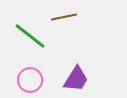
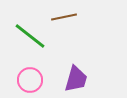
purple trapezoid: rotated 16 degrees counterclockwise
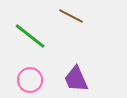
brown line: moved 7 px right, 1 px up; rotated 40 degrees clockwise
purple trapezoid: rotated 140 degrees clockwise
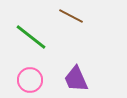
green line: moved 1 px right, 1 px down
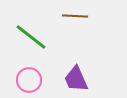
brown line: moved 4 px right; rotated 25 degrees counterclockwise
pink circle: moved 1 px left
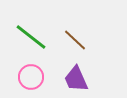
brown line: moved 24 px down; rotated 40 degrees clockwise
pink circle: moved 2 px right, 3 px up
